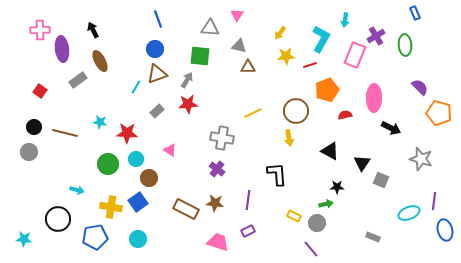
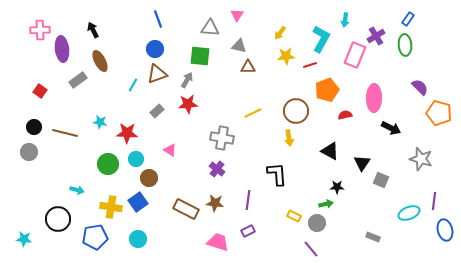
blue rectangle at (415, 13): moved 7 px left, 6 px down; rotated 56 degrees clockwise
cyan line at (136, 87): moved 3 px left, 2 px up
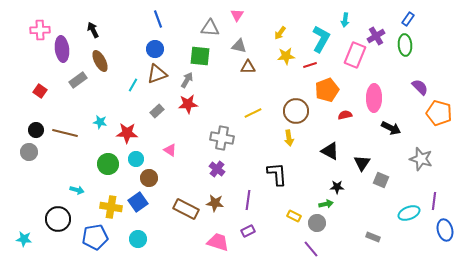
black circle at (34, 127): moved 2 px right, 3 px down
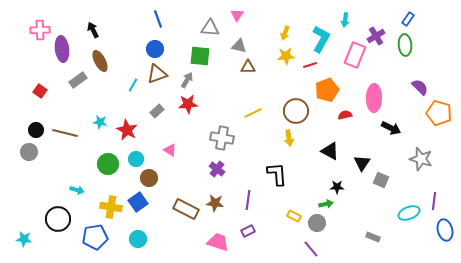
yellow arrow at (280, 33): moved 5 px right; rotated 16 degrees counterclockwise
red star at (127, 133): moved 3 px up; rotated 25 degrees clockwise
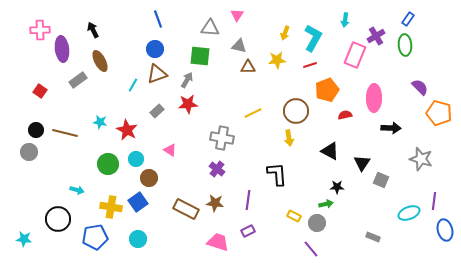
cyan L-shape at (321, 39): moved 8 px left, 1 px up
yellow star at (286, 56): moved 9 px left, 4 px down
black arrow at (391, 128): rotated 24 degrees counterclockwise
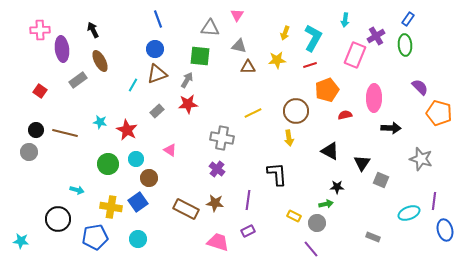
cyan star at (24, 239): moved 3 px left, 2 px down
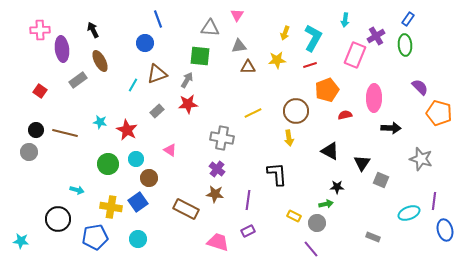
gray triangle at (239, 46): rotated 21 degrees counterclockwise
blue circle at (155, 49): moved 10 px left, 6 px up
brown star at (215, 203): moved 9 px up
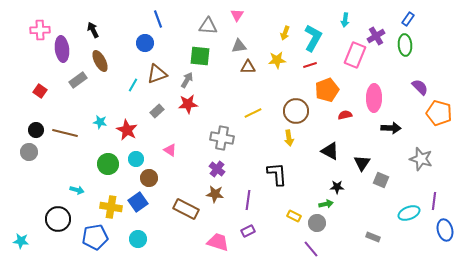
gray triangle at (210, 28): moved 2 px left, 2 px up
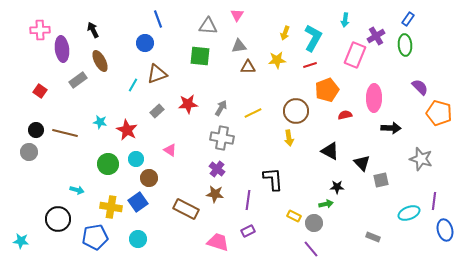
gray arrow at (187, 80): moved 34 px right, 28 px down
black triangle at (362, 163): rotated 18 degrees counterclockwise
black L-shape at (277, 174): moved 4 px left, 5 px down
gray square at (381, 180): rotated 35 degrees counterclockwise
gray circle at (317, 223): moved 3 px left
